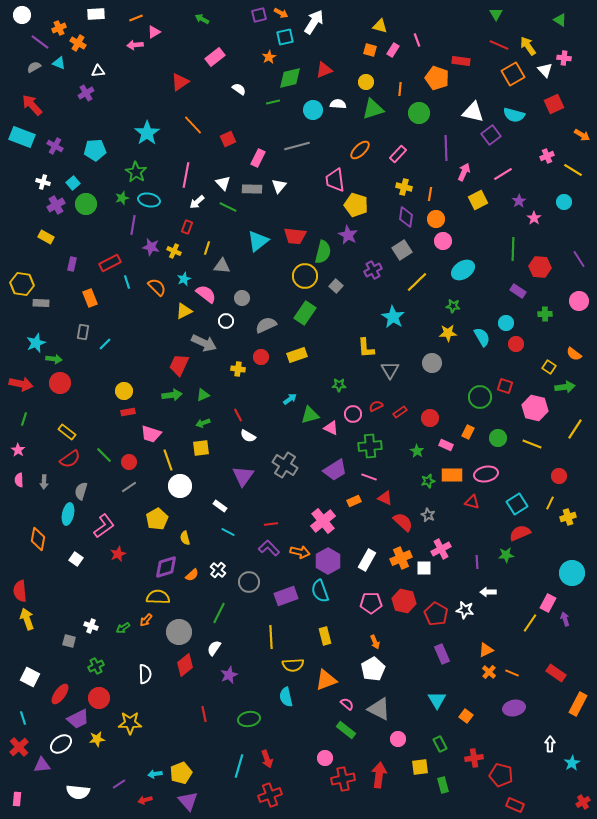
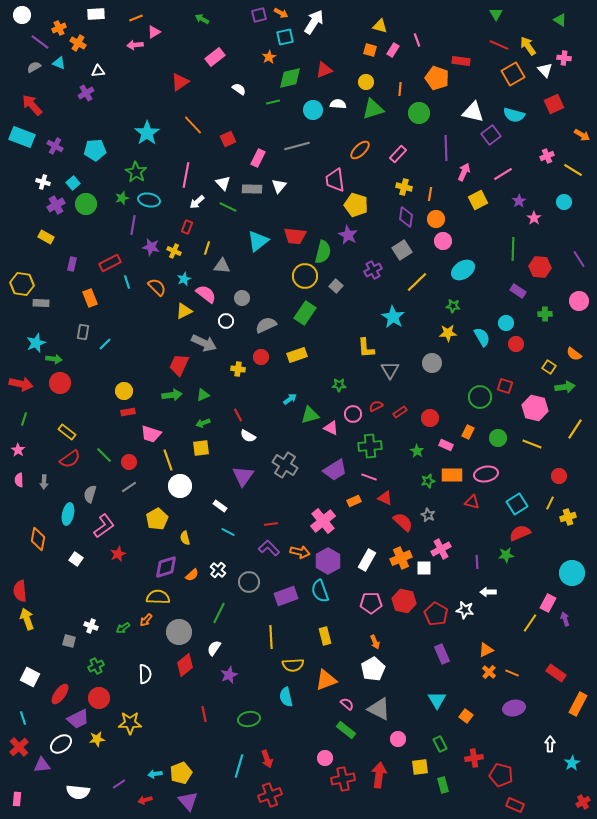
gray semicircle at (81, 491): moved 9 px right, 3 px down
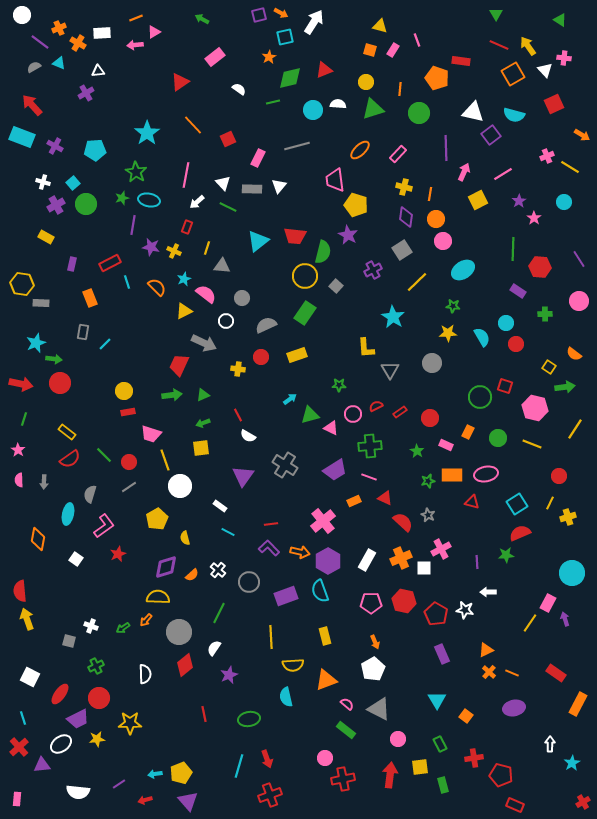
white rectangle at (96, 14): moved 6 px right, 19 px down
yellow line at (573, 170): moved 3 px left, 3 px up
yellow line at (168, 460): moved 3 px left
red arrow at (379, 775): moved 11 px right
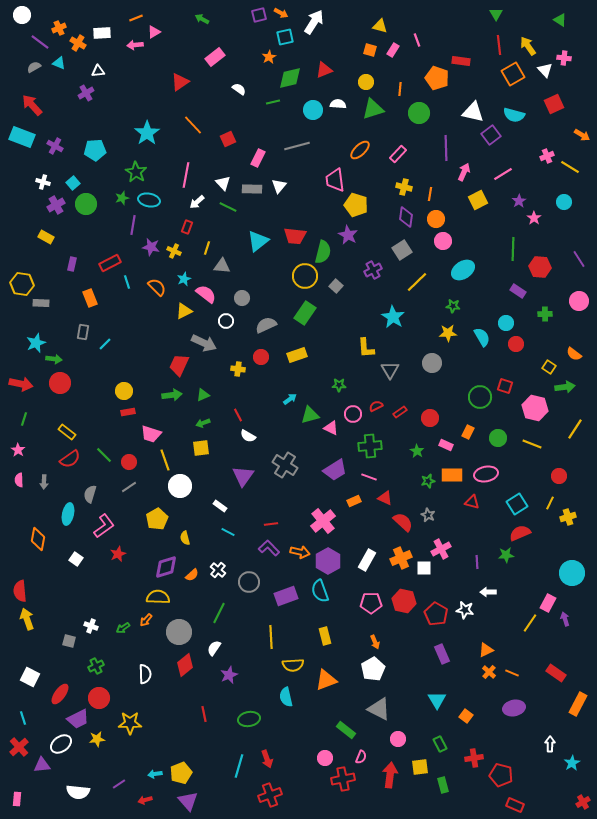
red line at (499, 45): rotated 60 degrees clockwise
pink semicircle at (347, 704): moved 14 px right, 53 px down; rotated 72 degrees clockwise
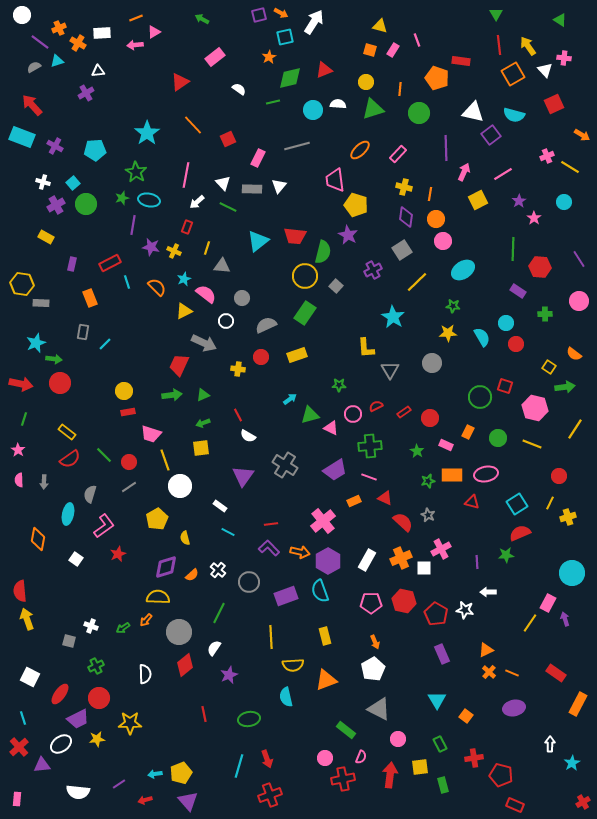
cyan triangle at (59, 63): moved 2 px left, 2 px up; rotated 40 degrees counterclockwise
red rectangle at (400, 412): moved 4 px right
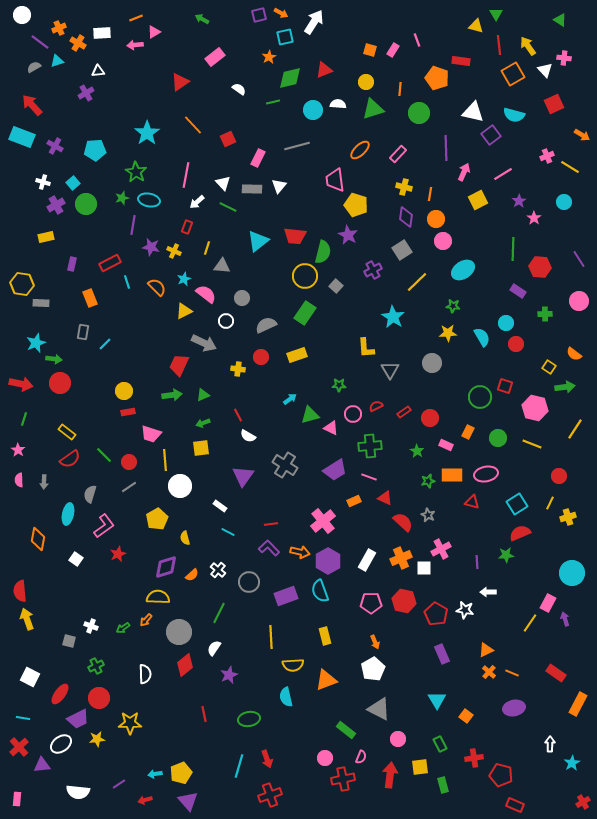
yellow triangle at (380, 26): moved 96 px right
yellow rectangle at (46, 237): rotated 42 degrees counterclockwise
yellow line at (165, 460): rotated 15 degrees clockwise
cyan line at (23, 718): rotated 64 degrees counterclockwise
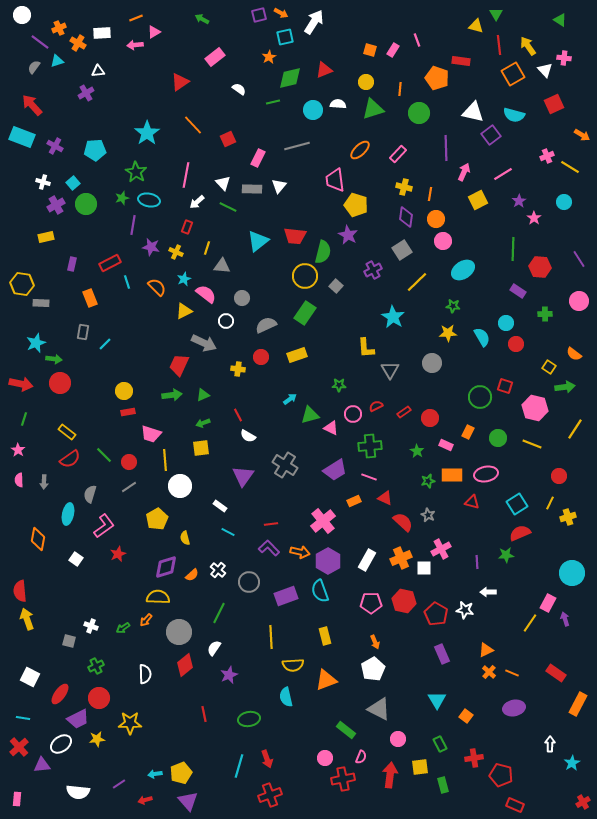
gray semicircle at (34, 67): rotated 24 degrees counterclockwise
yellow cross at (174, 251): moved 2 px right, 1 px down
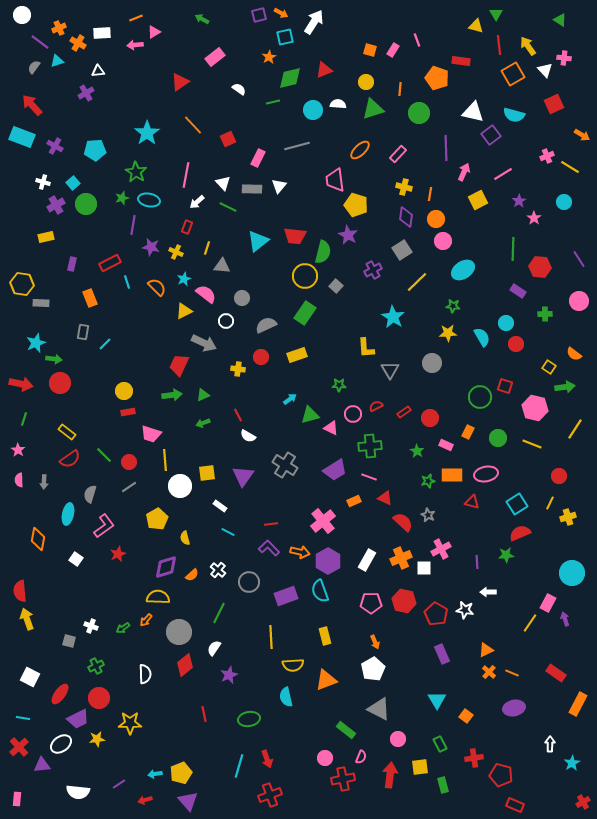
yellow square at (201, 448): moved 6 px right, 25 px down
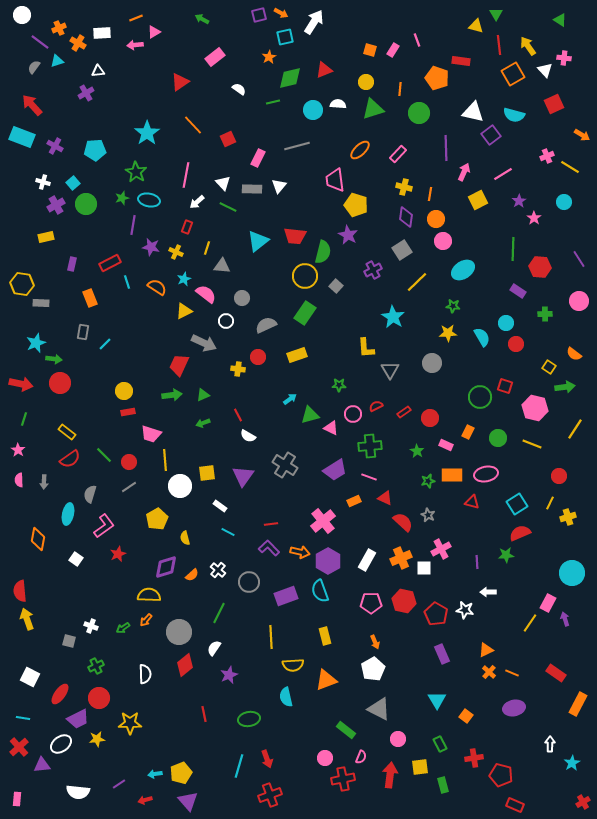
orange semicircle at (157, 287): rotated 12 degrees counterclockwise
red circle at (261, 357): moved 3 px left
yellow semicircle at (158, 597): moved 9 px left, 2 px up
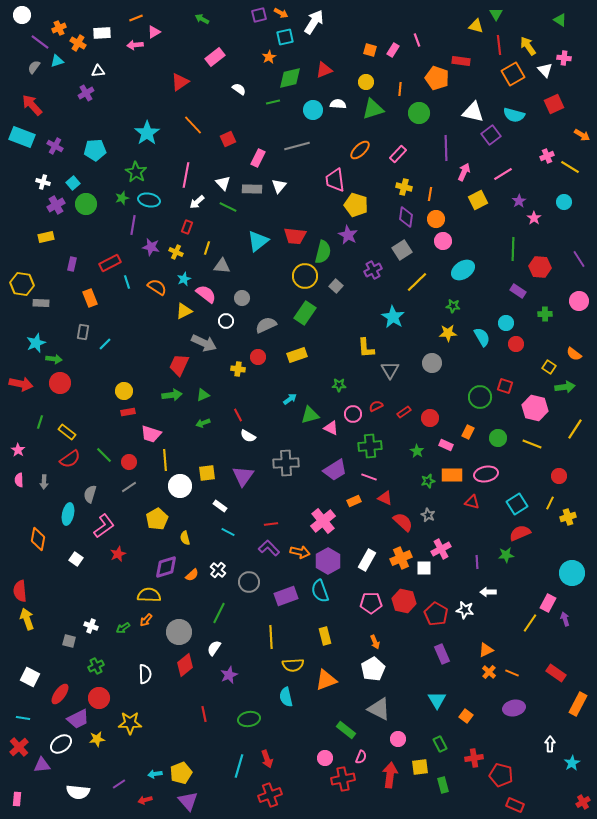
green line at (24, 419): moved 16 px right, 3 px down
gray cross at (285, 465): moved 1 px right, 2 px up; rotated 35 degrees counterclockwise
